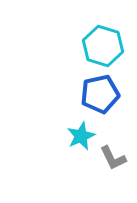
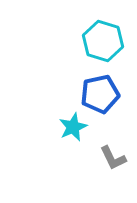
cyan hexagon: moved 5 px up
cyan star: moved 8 px left, 9 px up
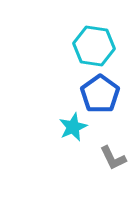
cyan hexagon: moved 9 px left, 5 px down; rotated 9 degrees counterclockwise
blue pentagon: rotated 24 degrees counterclockwise
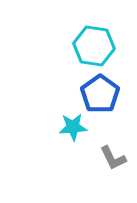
cyan star: rotated 20 degrees clockwise
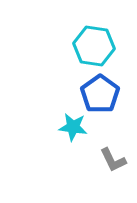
cyan star: rotated 12 degrees clockwise
gray L-shape: moved 2 px down
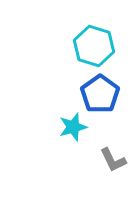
cyan hexagon: rotated 9 degrees clockwise
cyan star: rotated 24 degrees counterclockwise
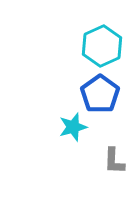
cyan hexagon: moved 8 px right; rotated 18 degrees clockwise
gray L-shape: moved 1 px right, 1 px down; rotated 28 degrees clockwise
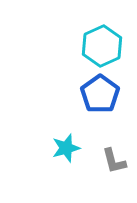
cyan star: moved 7 px left, 21 px down
gray L-shape: rotated 16 degrees counterclockwise
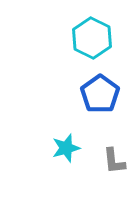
cyan hexagon: moved 10 px left, 8 px up; rotated 9 degrees counterclockwise
gray L-shape: rotated 8 degrees clockwise
